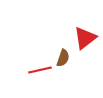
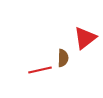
brown semicircle: rotated 18 degrees counterclockwise
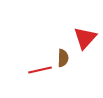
red triangle: rotated 10 degrees counterclockwise
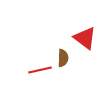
red triangle: rotated 35 degrees counterclockwise
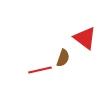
brown semicircle: rotated 18 degrees clockwise
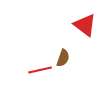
red triangle: moved 13 px up
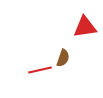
red triangle: moved 2 px down; rotated 45 degrees counterclockwise
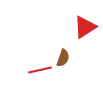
red triangle: rotated 25 degrees counterclockwise
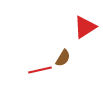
brown semicircle: rotated 12 degrees clockwise
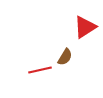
brown semicircle: moved 2 px right, 1 px up
